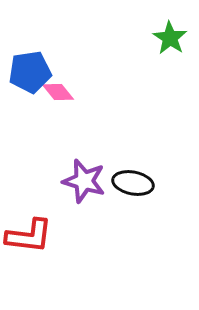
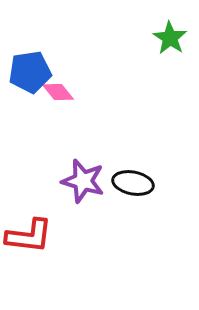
purple star: moved 1 px left
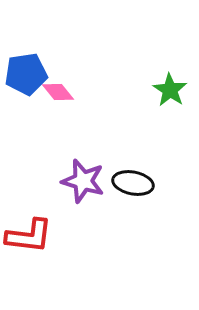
green star: moved 52 px down
blue pentagon: moved 4 px left, 2 px down
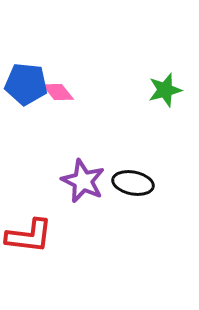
blue pentagon: moved 10 px down; rotated 15 degrees clockwise
green star: moved 5 px left; rotated 24 degrees clockwise
purple star: rotated 9 degrees clockwise
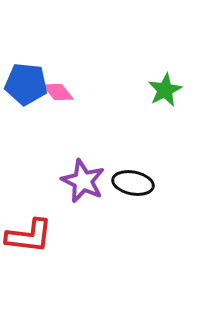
green star: rotated 12 degrees counterclockwise
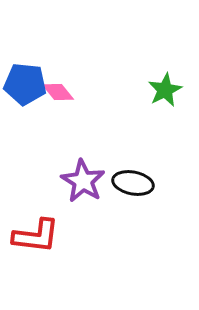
blue pentagon: moved 1 px left
purple star: rotated 6 degrees clockwise
red L-shape: moved 7 px right
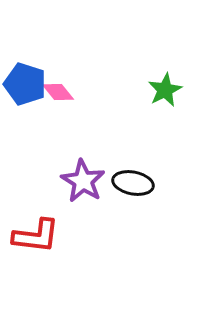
blue pentagon: rotated 12 degrees clockwise
